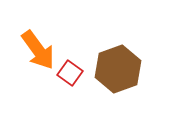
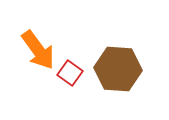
brown hexagon: rotated 24 degrees clockwise
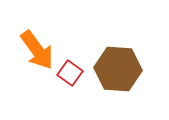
orange arrow: moved 1 px left
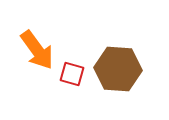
red square: moved 2 px right, 1 px down; rotated 20 degrees counterclockwise
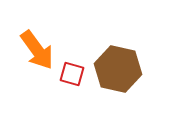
brown hexagon: rotated 9 degrees clockwise
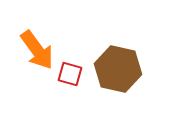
red square: moved 2 px left
